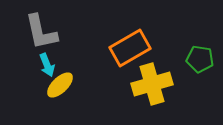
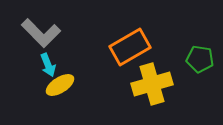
gray L-shape: moved 1 px down; rotated 33 degrees counterclockwise
orange rectangle: moved 1 px up
cyan arrow: moved 1 px right
yellow ellipse: rotated 12 degrees clockwise
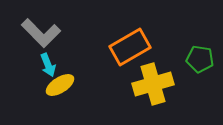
yellow cross: moved 1 px right
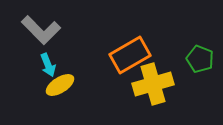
gray L-shape: moved 3 px up
orange rectangle: moved 8 px down
green pentagon: rotated 12 degrees clockwise
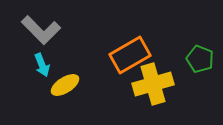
cyan arrow: moved 6 px left
yellow ellipse: moved 5 px right
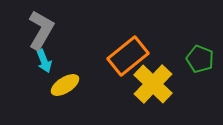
gray L-shape: rotated 105 degrees counterclockwise
orange rectangle: moved 2 px left, 1 px down; rotated 9 degrees counterclockwise
cyan arrow: moved 2 px right, 4 px up
yellow cross: rotated 30 degrees counterclockwise
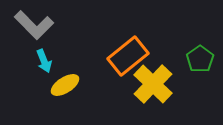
gray L-shape: moved 7 px left, 5 px up; rotated 105 degrees clockwise
green pentagon: rotated 16 degrees clockwise
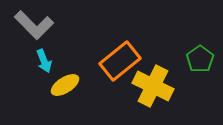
orange rectangle: moved 8 px left, 5 px down
yellow cross: moved 2 px down; rotated 18 degrees counterclockwise
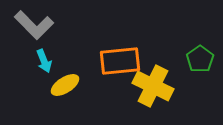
orange rectangle: rotated 33 degrees clockwise
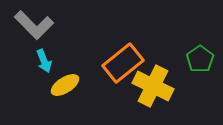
orange rectangle: moved 3 px right, 2 px down; rotated 33 degrees counterclockwise
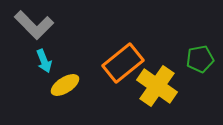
green pentagon: rotated 24 degrees clockwise
yellow cross: moved 4 px right; rotated 9 degrees clockwise
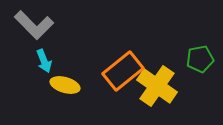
orange rectangle: moved 8 px down
yellow ellipse: rotated 48 degrees clockwise
